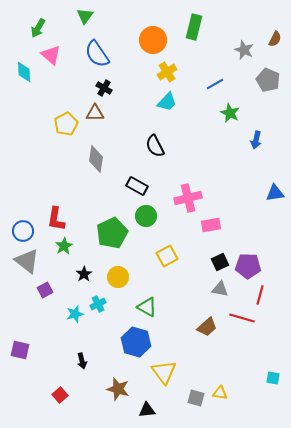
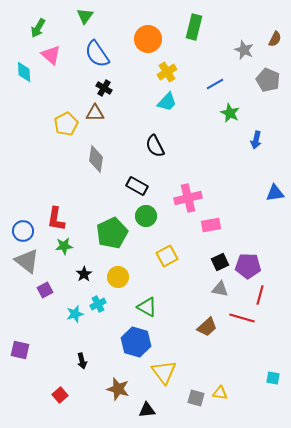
orange circle at (153, 40): moved 5 px left, 1 px up
green star at (64, 246): rotated 24 degrees clockwise
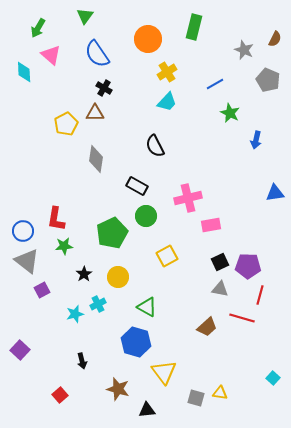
purple square at (45, 290): moved 3 px left
purple square at (20, 350): rotated 30 degrees clockwise
cyan square at (273, 378): rotated 32 degrees clockwise
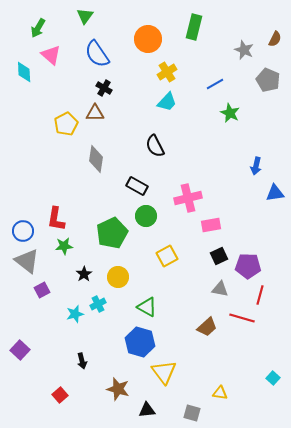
blue arrow at (256, 140): moved 26 px down
black square at (220, 262): moved 1 px left, 6 px up
blue hexagon at (136, 342): moved 4 px right
gray square at (196, 398): moved 4 px left, 15 px down
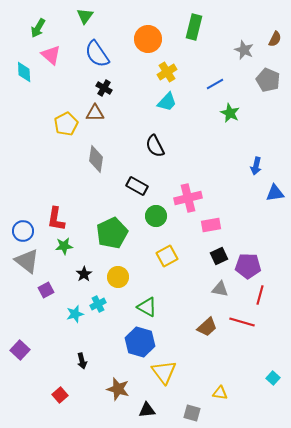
green circle at (146, 216): moved 10 px right
purple square at (42, 290): moved 4 px right
red line at (242, 318): moved 4 px down
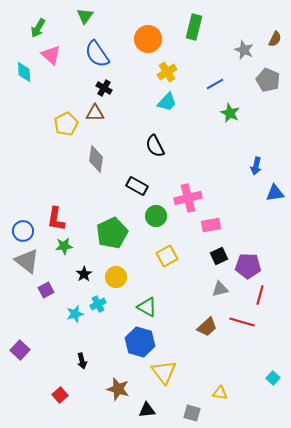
yellow circle at (118, 277): moved 2 px left
gray triangle at (220, 289): rotated 24 degrees counterclockwise
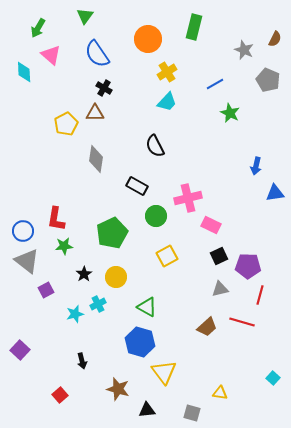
pink rectangle at (211, 225): rotated 36 degrees clockwise
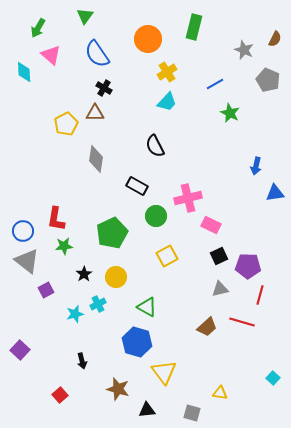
blue hexagon at (140, 342): moved 3 px left
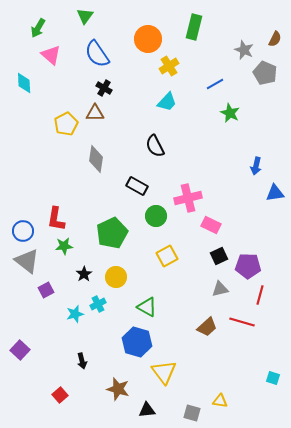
cyan diamond at (24, 72): moved 11 px down
yellow cross at (167, 72): moved 2 px right, 6 px up
gray pentagon at (268, 80): moved 3 px left, 7 px up
cyan square at (273, 378): rotated 24 degrees counterclockwise
yellow triangle at (220, 393): moved 8 px down
